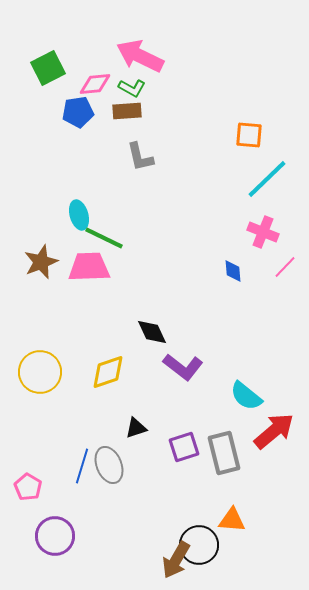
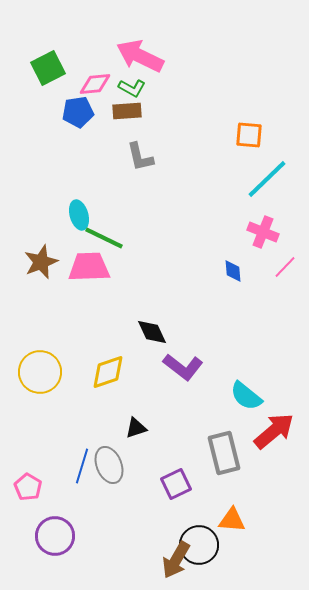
purple square: moved 8 px left, 37 px down; rotated 8 degrees counterclockwise
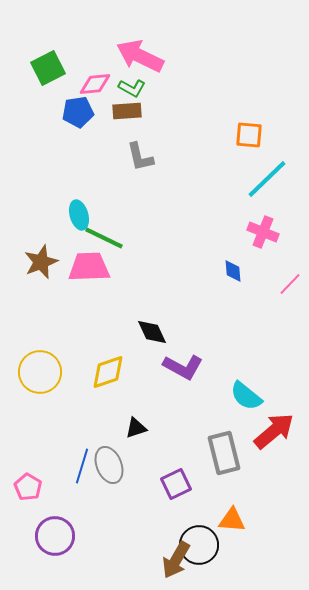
pink line: moved 5 px right, 17 px down
purple L-shape: rotated 9 degrees counterclockwise
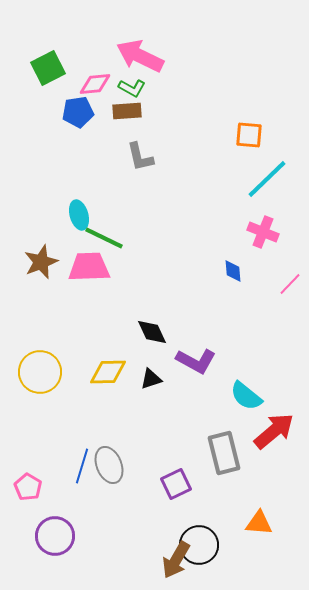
purple L-shape: moved 13 px right, 6 px up
yellow diamond: rotated 18 degrees clockwise
black triangle: moved 15 px right, 49 px up
orange triangle: moved 27 px right, 3 px down
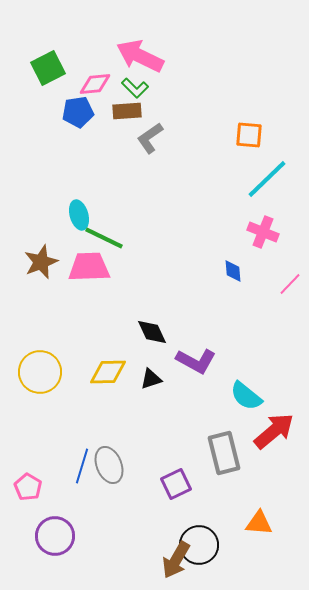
green L-shape: moved 3 px right; rotated 16 degrees clockwise
gray L-shape: moved 10 px right, 19 px up; rotated 68 degrees clockwise
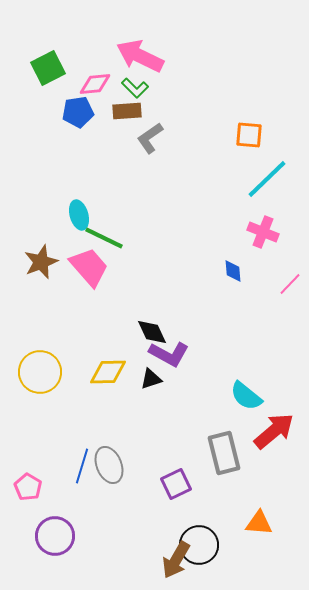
pink trapezoid: rotated 51 degrees clockwise
purple L-shape: moved 27 px left, 7 px up
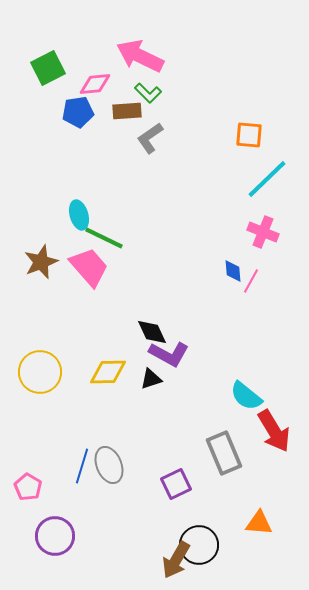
green L-shape: moved 13 px right, 5 px down
pink line: moved 39 px left, 3 px up; rotated 15 degrees counterclockwise
red arrow: rotated 99 degrees clockwise
gray rectangle: rotated 9 degrees counterclockwise
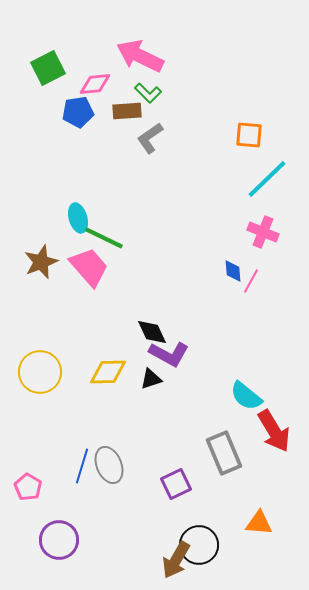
cyan ellipse: moved 1 px left, 3 px down
purple circle: moved 4 px right, 4 px down
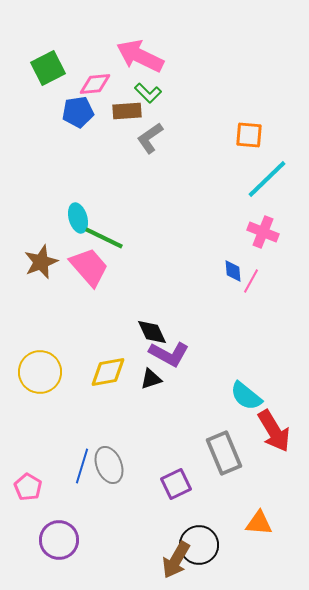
yellow diamond: rotated 9 degrees counterclockwise
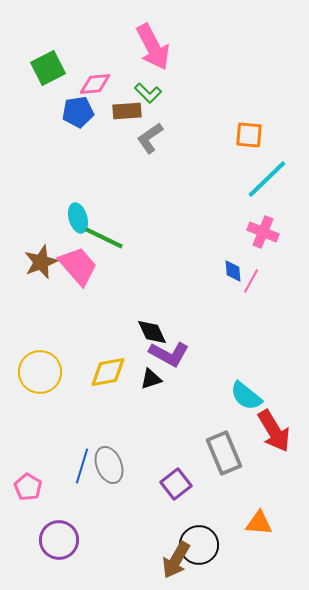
pink arrow: moved 13 px right, 9 px up; rotated 144 degrees counterclockwise
pink trapezoid: moved 11 px left, 1 px up
purple square: rotated 12 degrees counterclockwise
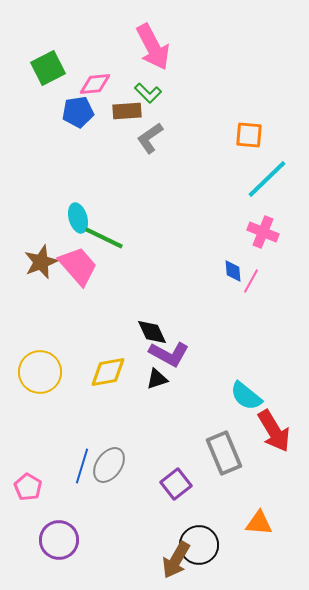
black triangle: moved 6 px right
gray ellipse: rotated 57 degrees clockwise
